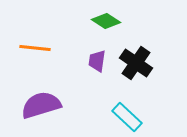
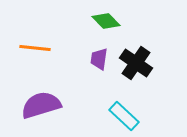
green diamond: rotated 12 degrees clockwise
purple trapezoid: moved 2 px right, 2 px up
cyan rectangle: moved 3 px left, 1 px up
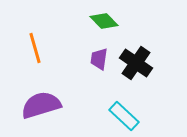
green diamond: moved 2 px left
orange line: rotated 68 degrees clockwise
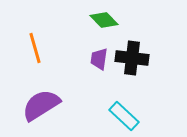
green diamond: moved 1 px up
black cross: moved 4 px left, 5 px up; rotated 28 degrees counterclockwise
purple semicircle: rotated 15 degrees counterclockwise
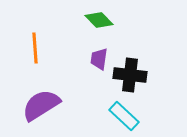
green diamond: moved 5 px left
orange line: rotated 12 degrees clockwise
black cross: moved 2 px left, 17 px down
